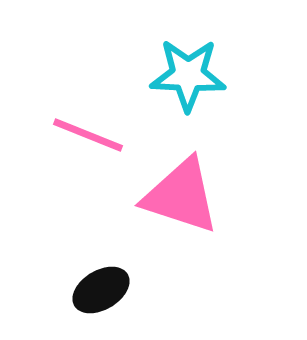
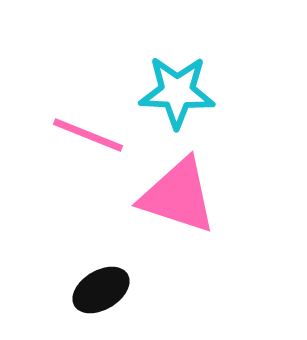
cyan star: moved 11 px left, 17 px down
pink triangle: moved 3 px left
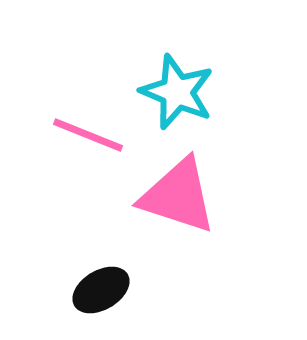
cyan star: rotated 20 degrees clockwise
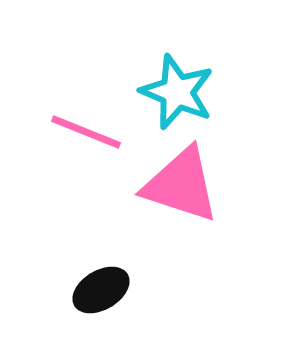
pink line: moved 2 px left, 3 px up
pink triangle: moved 3 px right, 11 px up
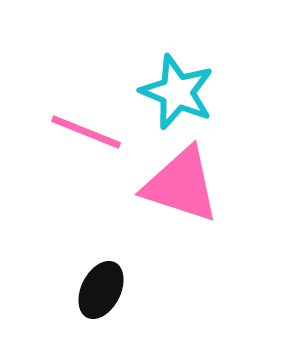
black ellipse: rotated 32 degrees counterclockwise
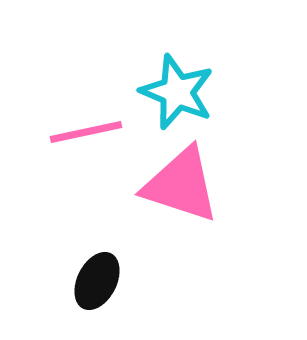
pink line: rotated 34 degrees counterclockwise
black ellipse: moved 4 px left, 9 px up
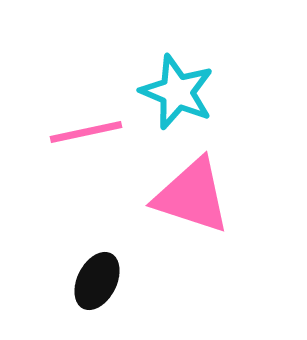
pink triangle: moved 11 px right, 11 px down
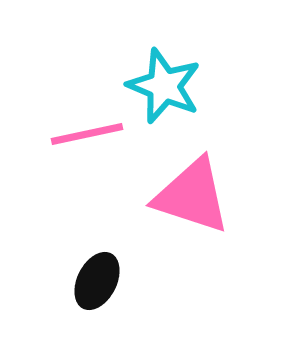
cyan star: moved 13 px left, 6 px up
pink line: moved 1 px right, 2 px down
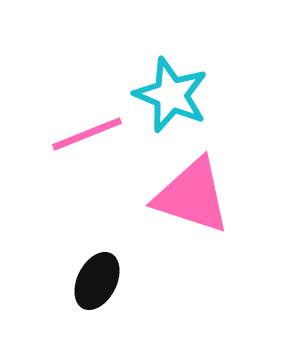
cyan star: moved 7 px right, 9 px down
pink line: rotated 10 degrees counterclockwise
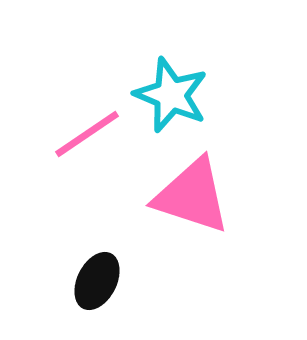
pink line: rotated 12 degrees counterclockwise
